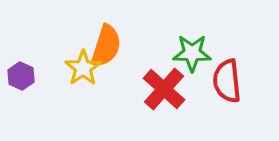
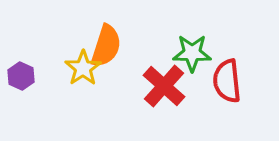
red cross: moved 3 px up
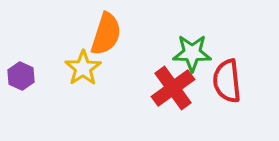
orange semicircle: moved 12 px up
red cross: moved 9 px right, 2 px down; rotated 12 degrees clockwise
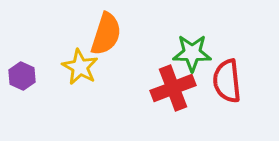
yellow star: moved 3 px left, 1 px up; rotated 9 degrees counterclockwise
purple hexagon: moved 1 px right
red cross: rotated 15 degrees clockwise
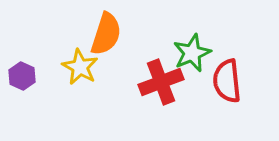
green star: rotated 24 degrees counterclockwise
red cross: moved 12 px left, 6 px up
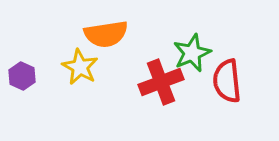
orange semicircle: rotated 63 degrees clockwise
